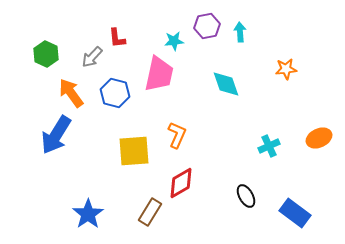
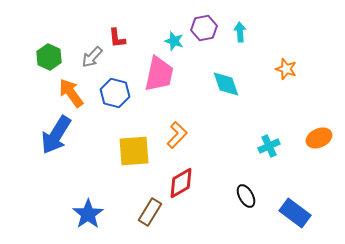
purple hexagon: moved 3 px left, 2 px down
cyan star: rotated 24 degrees clockwise
green hexagon: moved 3 px right, 3 px down
orange star: rotated 25 degrees clockwise
orange L-shape: rotated 20 degrees clockwise
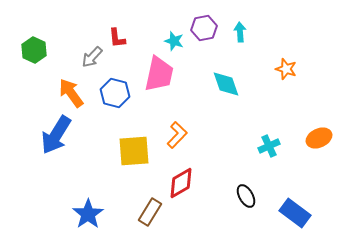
green hexagon: moved 15 px left, 7 px up
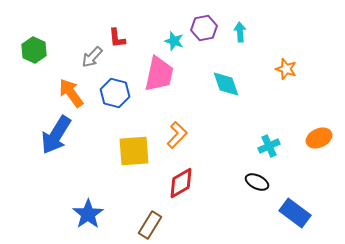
black ellipse: moved 11 px right, 14 px up; rotated 35 degrees counterclockwise
brown rectangle: moved 13 px down
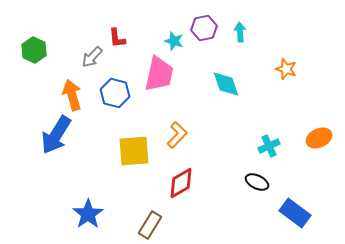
orange arrow: moved 1 px right, 2 px down; rotated 20 degrees clockwise
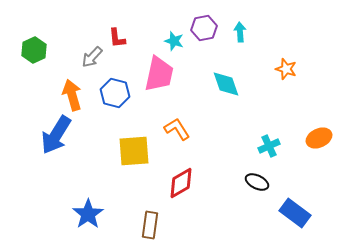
green hexagon: rotated 10 degrees clockwise
orange L-shape: moved 6 px up; rotated 76 degrees counterclockwise
brown rectangle: rotated 24 degrees counterclockwise
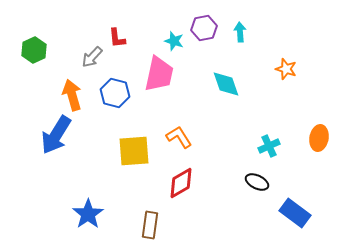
orange L-shape: moved 2 px right, 8 px down
orange ellipse: rotated 55 degrees counterclockwise
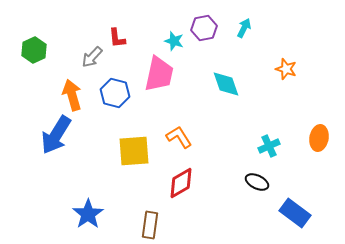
cyan arrow: moved 4 px right, 4 px up; rotated 30 degrees clockwise
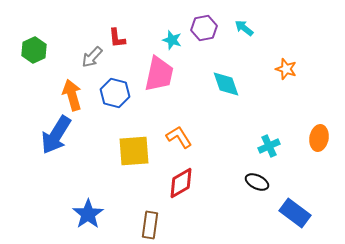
cyan arrow: rotated 78 degrees counterclockwise
cyan star: moved 2 px left, 1 px up
